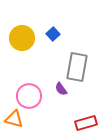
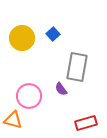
orange triangle: moved 1 px left, 1 px down
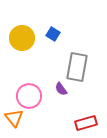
blue square: rotated 16 degrees counterclockwise
orange triangle: moved 1 px right, 2 px up; rotated 36 degrees clockwise
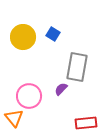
yellow circle: moved 1 px right, 1 px up
purple semicircle: rotated 80 degrees clockwise
red rectangle: rotated 10 degrees clockwise
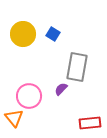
yellow circle: moved 3 px up
red rectangle: moved 4 px right
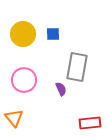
blue square: rotated 32 degrees counterclockwise
purple semicircle: rotated 112 degrees clockwise
pink circle: moved 5 px left, 16 px up
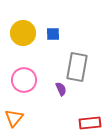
yellow circle: moved 1 px up
orange triangle: rotated 18 degrees clockwise
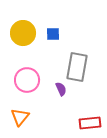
pink circle: moved 3 px right
orange triangle: moved 6 px right, 1 px up
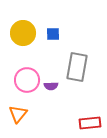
purple semicircle: moved 10 px left, 3 px up; rotated 112 degrees clockwise
orange triangle: moved 2 px left, 3 px up
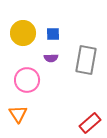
gray rectangle: moved 9 px right, 7 px up
purple semicircle: moved 28 px up
orange triangle: rotated 12 degrees counterclockwise
red rectangle: rotated 35 degrees counterclockwise
